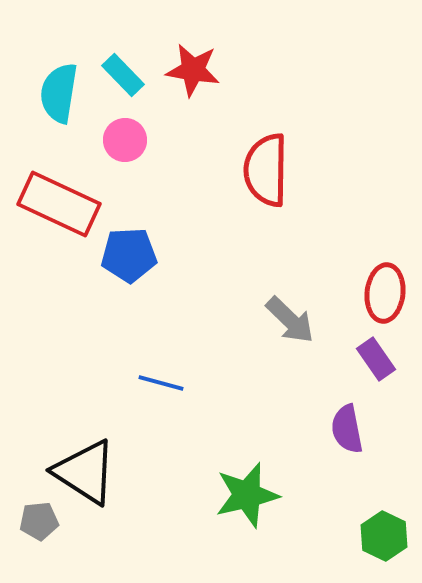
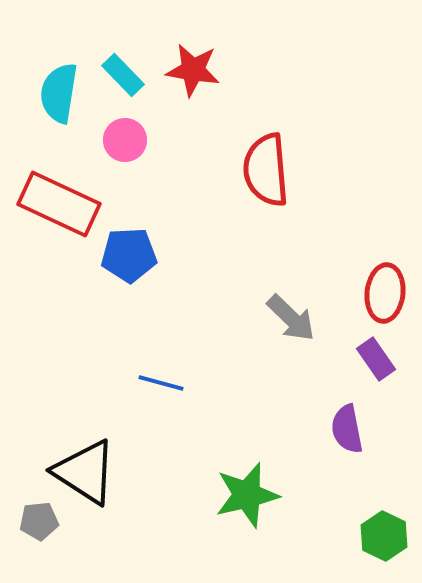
red semicircle: rotated 6 degrees counterclockwise
gray arrow: moved 1 px right, 2 px up
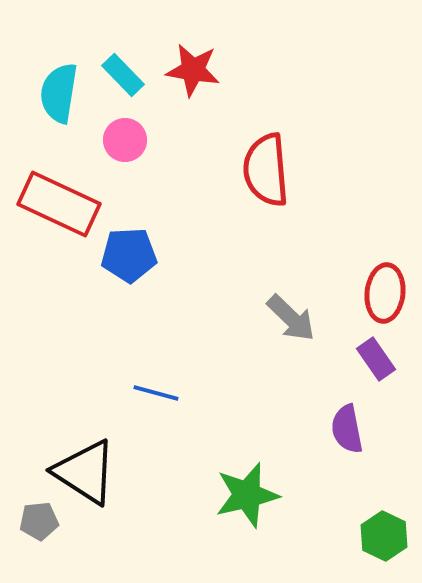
blue line: moved 5 px left, 10 px down
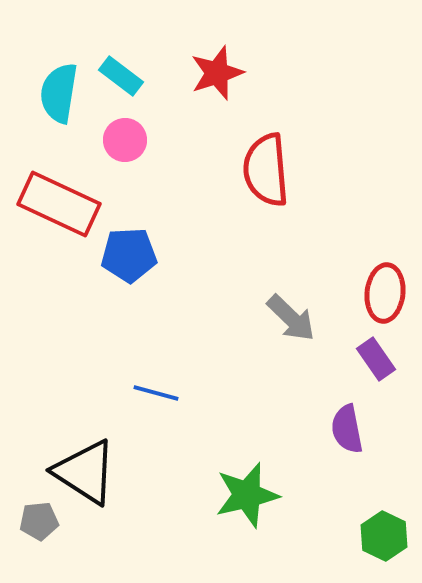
red star: moved 24 px right, 3 px down; rotated 28 degrees counterclockwise
cyan rectangle: moved 2 px left, 1 px down; rotated 9 degrees counterclockwise
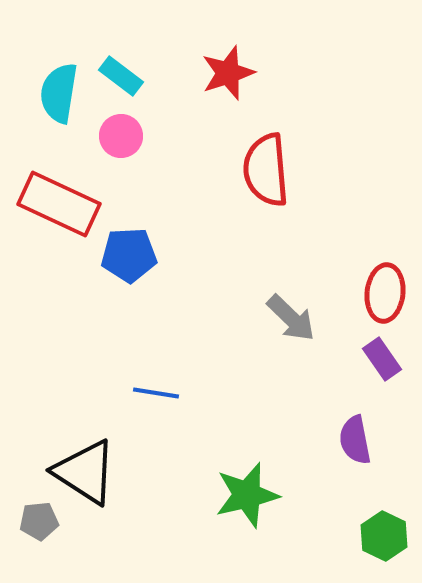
red star: moved 11 px right
pink circle: moved 4 px left, 4 px up
purple rectangle: moved 6 px right
blue line: rotated 6 degrees counterclockwise
purple semicircle: moved 8 px right, 11 px down
